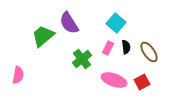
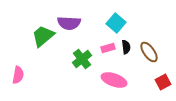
purple semicircle: rotated 55 degrees counterclockwise
pink rectangle: rotated 48 degrees clockwise
red square: moved 21 px right
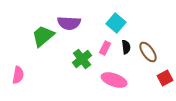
pink rectangle: moved 3 px left; rotated 48 degrees counterclockwise
brown ellipse: moved 1 px left
red square: moved 2 px right, 4 px up
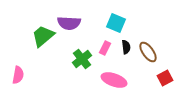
cyan square: rotated 18 degrees counterclockwise
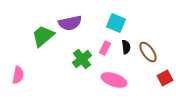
purple semicircle: moved 1 px right; rotated 15 degrees counterclockwise
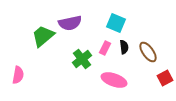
black semicircle: moved 2 px left
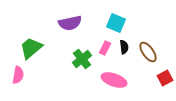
green trapezoid: moved 12 px left, 12 px down
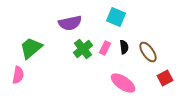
cyan square: moved 6 px up
green cross: moved 1 px right, 10 px up
pink ellipse: moved 9 px right, 3 px down; rotated 15 degrees clockwise
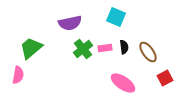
pink rectangle: rotated 56 degrees clockwise
